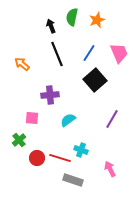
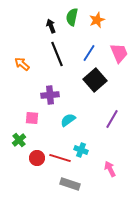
gray rectangle: moved 3 px left, 4 px down
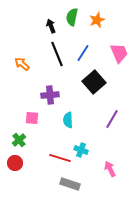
blue line: moved 6 px left
black square: moved 1 px left, 2 px down
cyan semicircle: rotated 56 degrees counterclockwise
red circle: moved 22 px left, 5 px down
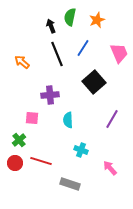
green semicircle: moved 2 px left
blue line: moved 5 px up
orange arrow: moved 2 px up
red line: moved 19 px left, 3 px down
pink arrow: moved 1 px up; rotated 14 degrees counterclockwise
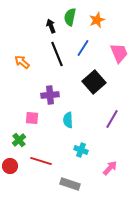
red circle: moved 5 px left, 3 px down
pink arrow: rotated 84 degrees clockwise
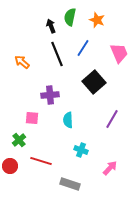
orange star: rotated 28 degrees counterclockwise
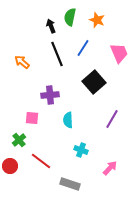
red line: rotated 20 degrees clockwise
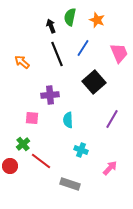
green cross: moved 4 px right, 4 px down
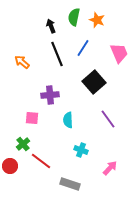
green semicircle: moved 4 px right
purple line: moved 4 px left; rotated 66 degrees counterclockwise
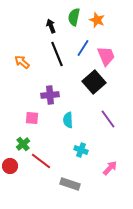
pink trapezoid: moved 13 px left, 3 px down
